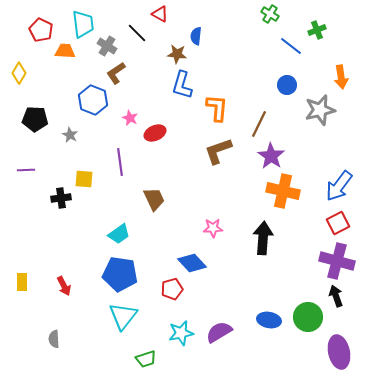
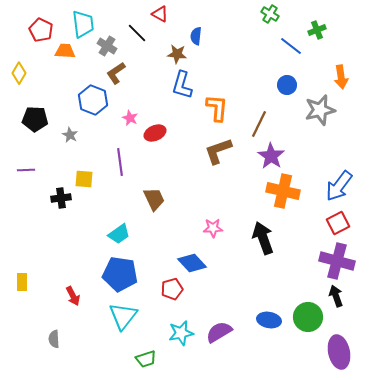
black arrow at (263, 238): rotated 24 degrees counterclockwise
red arrow at (64, 286): moved 9 px right, 10 px down
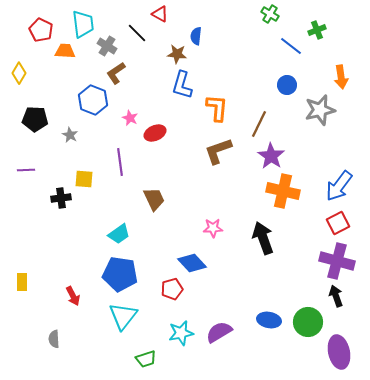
green circle at (308, 317): moved 5 px down
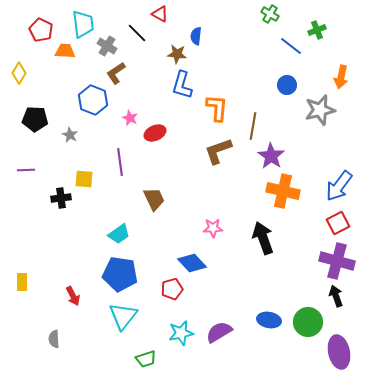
orange arrow at (341, 77): rotated 20 degrees clockwise
brown line at (259, 124): moved 6 px left, 2 px down; rotated 16 degrees counterclockwise
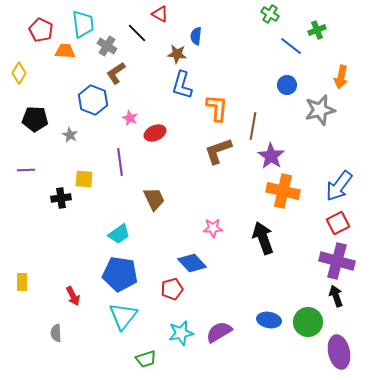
gray semicircle at (54, 339): moved 2 px right, 6 px up
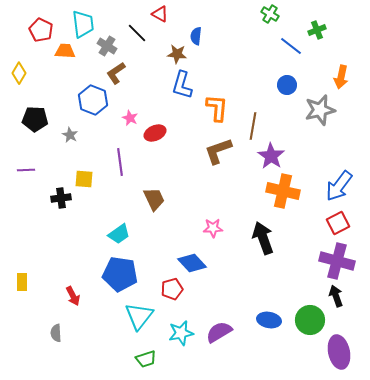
cyan triangle at (123, 316): moved 16 px right
green circle at (308, 322): moved 2 px right, 2 px up
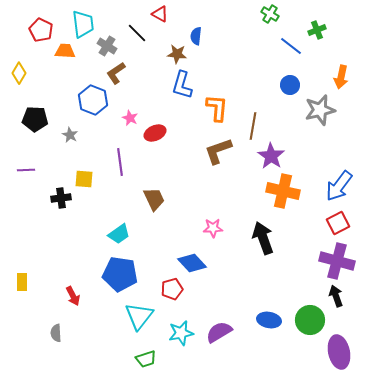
blue circle at (287, 85): moved 3 px right
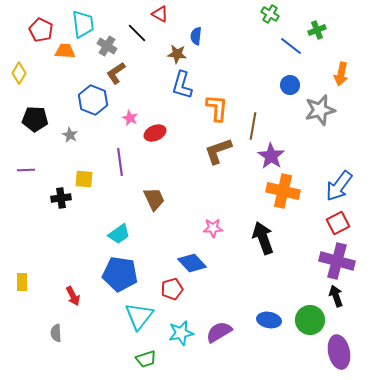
orange arrow at (341, 77): moved 3 px up
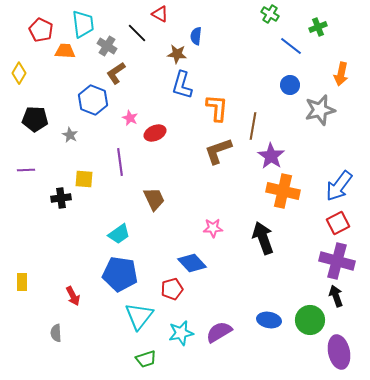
green cross at (317, 30): moved 1 px right, 3 px up
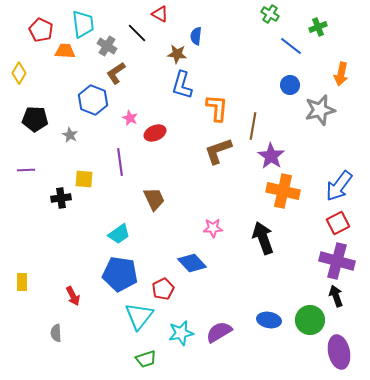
red pentagon at (172, 289): moved 9 px left; rotated 10 degrees counterclockwise
